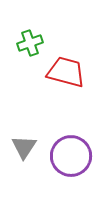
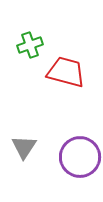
green cross: moved 2 px down
purple circle: moved 9 px right, 1 px down
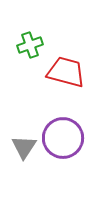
purple circle: moved 17 px left, 19 px up
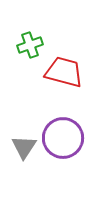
red trapezoid: moved 2 px left
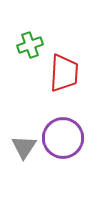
red trapezoid: moved 1 px down; rotated 78 degrees clockwise
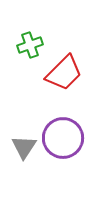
red trapezoid: rotated 42 degrees clockwise
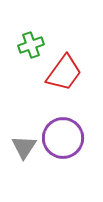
green cross: moved 1 px right
red trapezoid: rotated 9 degrees counterclockwise
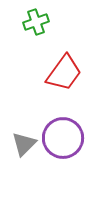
green cross: moved 5 px right, 23 px up
gray triangle: moved 3 px up; rotated 12 degrees clockwise
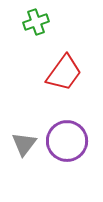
purple circle: moved 4 px right, 3 px down
gray triangle: rotated 8 degrees counterclockwise
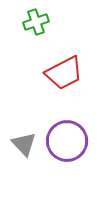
red trapezoid: rotated 27 degrees clockwise
gray triangle: rotated 20 degrees counterclockwise
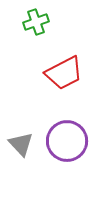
gray triangle: moved 3 px left
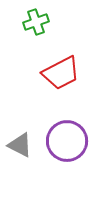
red trapezoid: moved 3 px left
gray triangle: moved 1 px left, 1 px down; rotated 20 degrees counterclockwise
